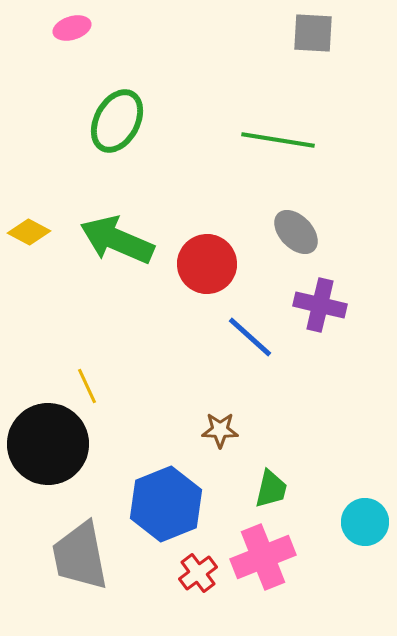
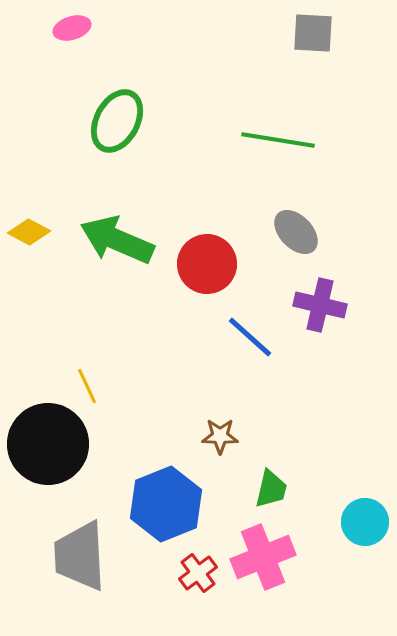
brown star: moved 6 px down
gray trapezoid: rotated 8 degrees clockwise
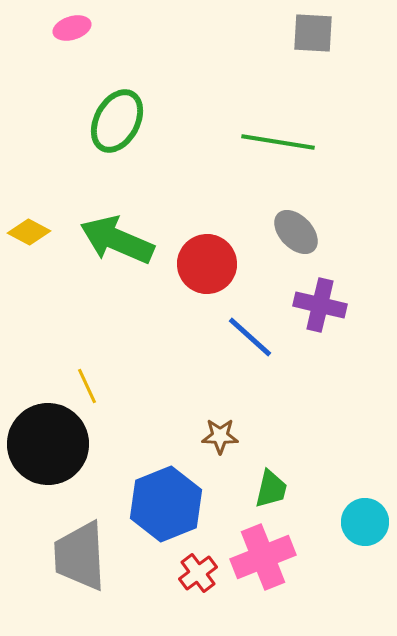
green line: moved 2 px down
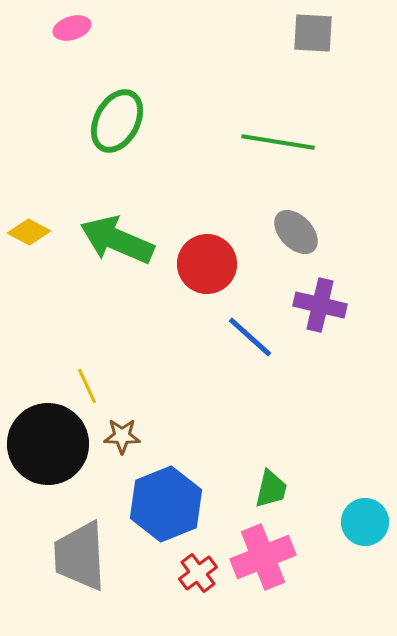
brown star: moved 98 px left
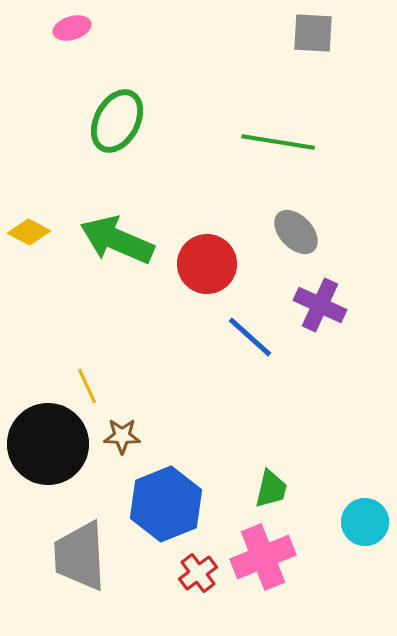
purple cross: rotated 12 degrees clockwise
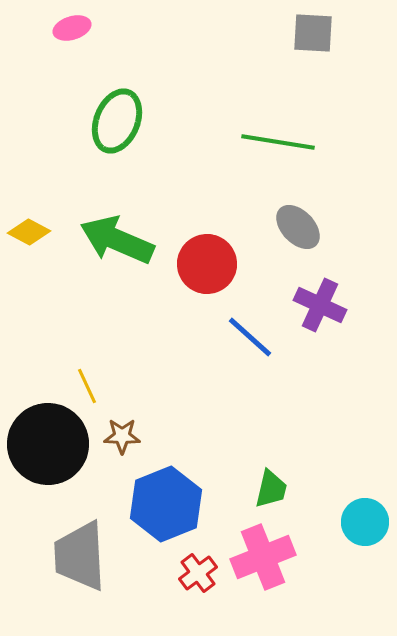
green ellipse: rotated 6 degrees counterclockwise
gray ellipse: moved 2 px right, 5 px up
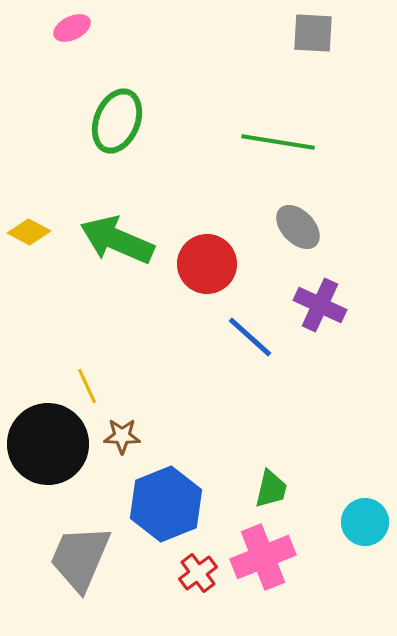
pink ellipse: rotated 9 degrees counterclockwise
gray trapezoid: moved 2 px down; rotated 26 degrees clockwise
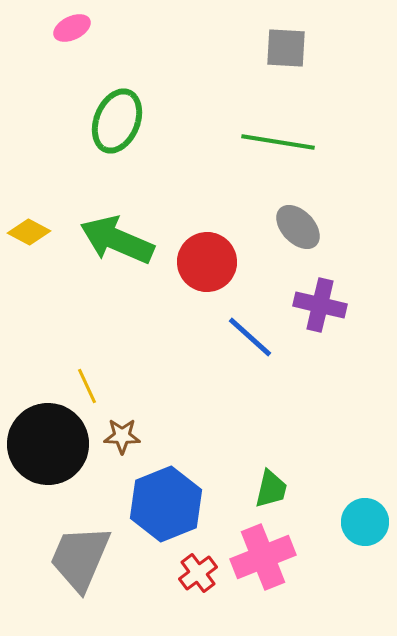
gray square: moved 27 px left, 15 px down
red circle: moved 2 px up
purple cross: rotated 12 degrees counterclockwise
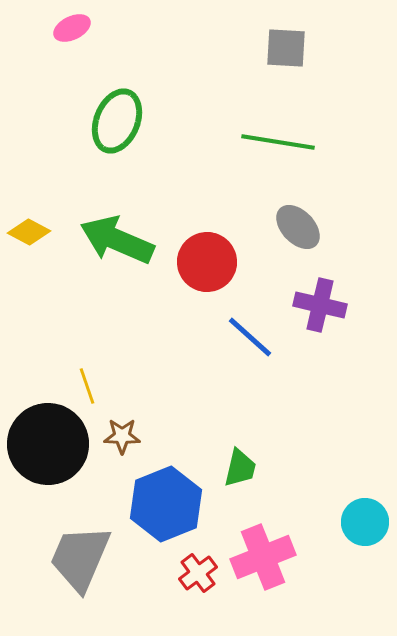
yellow line: rotated 6 degrees clockwise
green trapezoid: moved 31 px left, 21 px up
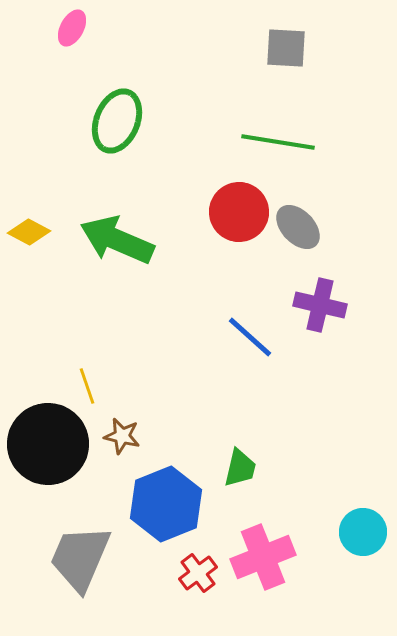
pink ellipse: rotated 36 degrees counterclockwise
red circle: moved 32 px right, 50 px up
brown star: rotated 12 degrees clockwise
cyan circle: moved 2 px left, 10 px down
